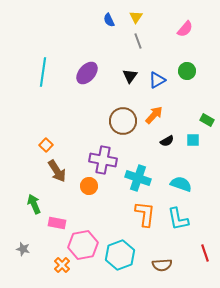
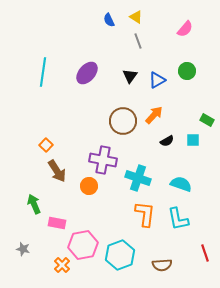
yellow triangle: rotated 32 degrees counterclockwise
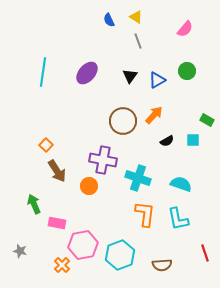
gray star: moved 3 px left, 2 px down
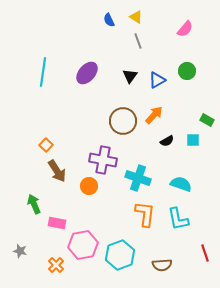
orange cross: moved 6 px left
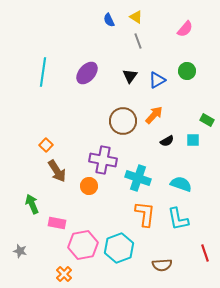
green arrow: moved 2 px left
cyan hexagon: moved 1 px left, 7 px up
orange cross: moved 8 px right, 9 px down
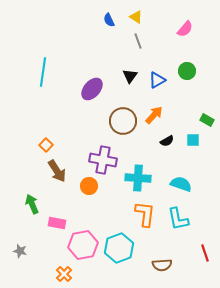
purple ellipse: moved 5 px right, 16 px down
cyan cross: rotated 15 degrees counterclockwise
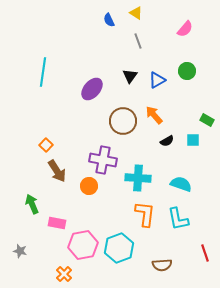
yellow triangle: moved 4 px up
orange arrow: rotated 84 degrees counterclockwise
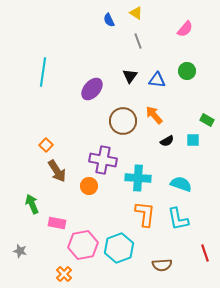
blue triangle: rotated 36 degrees clockwise
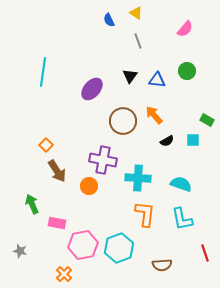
cyan L-shape: moved 4 px right
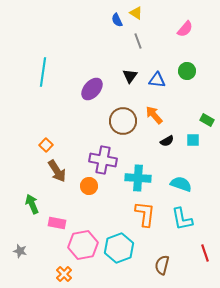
blue semicircle: moved 8 px right
brown semicircle: rotated 108 degrees clockwise
